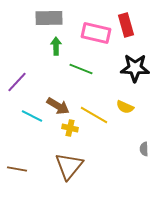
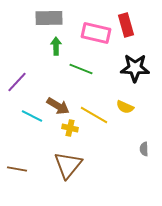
brown triangle: moved 1 px left, 1 px up
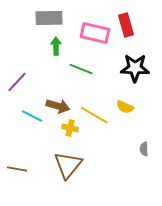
pink rectangle: moved 1 px left
brown arrow: rotated 15 degrees counterclockwise
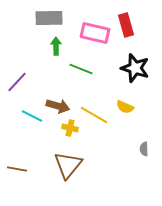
black star: rotated 16 degrees clockwise
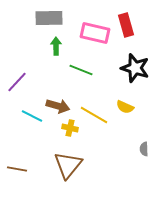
green line: moved 1 px down
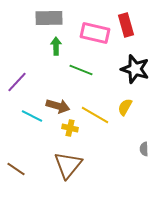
black star: moved 1 px down
yellow semicircle: rotated 96 degrees clockwise
yellow line: moved 1 px right
brown line: moved 1 px left; rotated 24 degrees clockwise
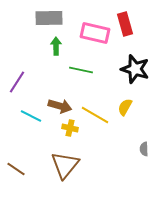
red rectangle: moved 1 px left, 1 px up
green line: rotated 10 degrees counterclockwise
purple line: rotated 10 degrees counterclockwise
brown arrow: moved 2 px right
cyan line: moved 1 px left
brown triangle: moved 3 px left
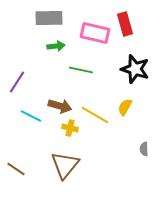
green arrow: rotated 84 degrees clockwise
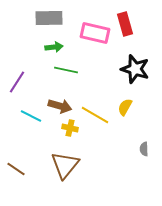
green arrow: moved 2 px left, 1 px down
green line: moved 15 px left
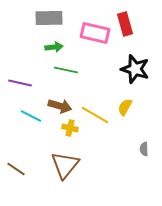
purple line: moved 3 px right, 1 px down; rotated 70 degrees clockwise
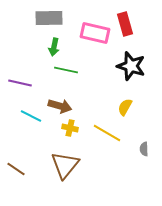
green arrow: rotated 108 degrees clockwise
black star: moved 4 px left, 3 px up
yellow line: moved 12 px right, 18 px down
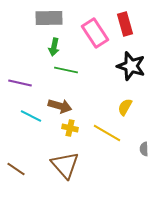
pink rectangle: rotated 44 degrees clockwise
brown triangle: rotated 20 degrees counterclockwise
